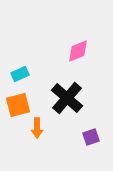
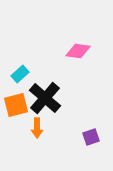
pink diamond: rotated 30 degrees clockwise
cyan rectangle: rotated 18 degrees counterclockwise
black cross: moved 22 px left
orange square: moved 2 px left
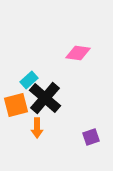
pink diamond: moved 2 px down
cyan rectangle: moved 9 px right, 6 px down
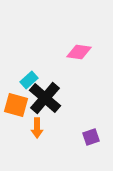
pink diamond: moved 1 px right, 1 px up
orange square: rotated 30 degrees clockwise
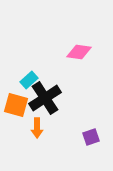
black cross: rotated 16 degrees clockwise
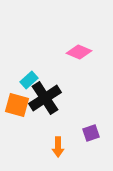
pink diamond: rotated 15 degrees clockwise
orange square: moved 1 px right
orange arrow: moved 21 px right, 19 px down
purple square: moved 4 px up
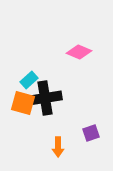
black cross: rotated 24 degrees clockwise
orange square: moved 6 px right, 2 px up
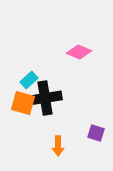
purple square: moved 5 px right; rotated 36 degrees clockwise
orange arrow: moved 1 px up
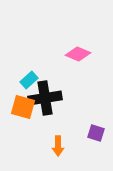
pink diamond: moved 1 px left, 2 px down
orange square: moved 4 px down
